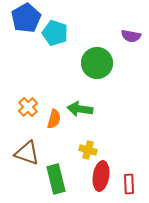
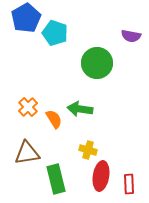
orange semicircle: rotated 48 degrees counterclockwise
brown triangle: rotated 28 degrees counterclockwise
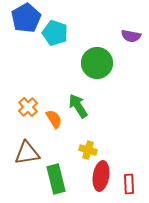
green arrow: moved 2 px left, 3 px up; rotated 50 degrees clockwise
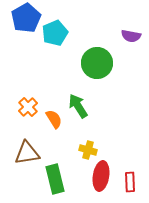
cyan pentagon: rotated 30 degrees clockwise
green rectangle: moved 1 px left
red rectangle: moved 1 px right, 2 px up
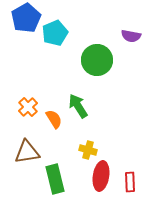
green circle: moved 3 px up
brown triangle: moved 1 px up
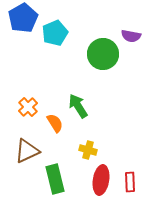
blue pentagon: moved 3 px left
green circle: moved 6 px right, 6 px up
orange semicircle: moved 1 px right, 4 px down
brown triangle: moved 1 px up; rotated 16 degrees counterclockwise
red ellipse: moved 4 px down
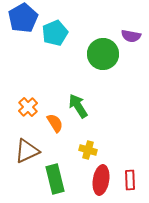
red rectangle: moved 2 px up
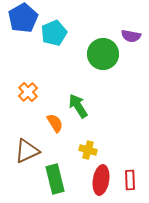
cyan pentagon: moved 1 px left
orange cross: moved 15 px up
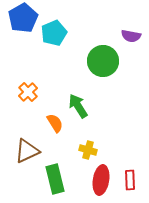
green circle: moved 7 px down
